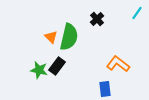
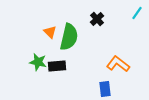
orange triangle: moved 1 px left, 5 px up
black rectangle: rotated 48 degrees clockwise
green star: moved 1 px left, 8 px up
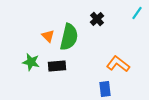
orange triangle: moved 2 px left, 4 px down
green star: moved 7 px left
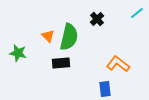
cyan line: rotated 16 degrees clockwise
green star: moved 13 px left, 9 px up
black rectangle: moved 4 px right, 3 px up
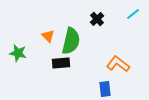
cyan line: moved 4 px left, 1 px down
green semicircle: moved 2 px right, 4 px down
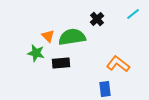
green semicircle: moved 1 px right, 4 px up; rotated 112 degrees counterclockwise
green star: moved 18 px right
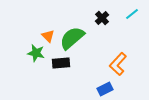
cyan line: moved 1 px left
black cross: moved 5 px right, 1 px up
green semicircle: moved 1 px down; rotated 32 degrees counterclockwise
orange L-shape: rotated 85 degrees counterclockwise
blue rectangle: rotated 70 degrees clockwise
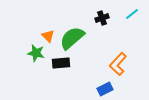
black cross: rotated 24 degrees clockwise
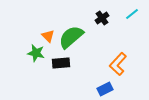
black cross: rotated 16 degrees counterclockwise
green semicircle: moved 1 px left, 1 px up
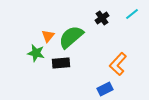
orange triangle: rotated 24 degrees clockwise
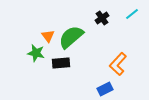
orange triangle: rotated 16 degrees counterclockwise
